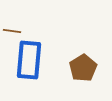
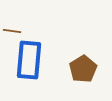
brown pentagon: moved 1 px down
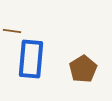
blue rectangle: moved 2 px right, 1 px up
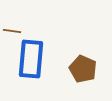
brown pentagon: rotated 16 degrees counterclockwise
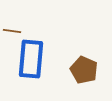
brown pentagon: moved 1 px right, 1 px down
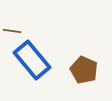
blue rectangle: moved 1 px right, 1 px down; rotated 45 degrees counterclockwise
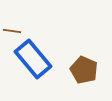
blue rectangle: moved 1 px right, 1 px up
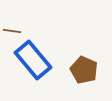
blue rectangle: moved 1 px down
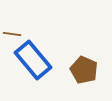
brown line: moved 3 px down
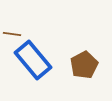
brown pentagon: moved 5 px up; rotated 20 degrees clockwise
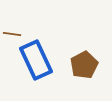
blue rectangle: moved 3 px right; rotated 15 degrees clockwise
